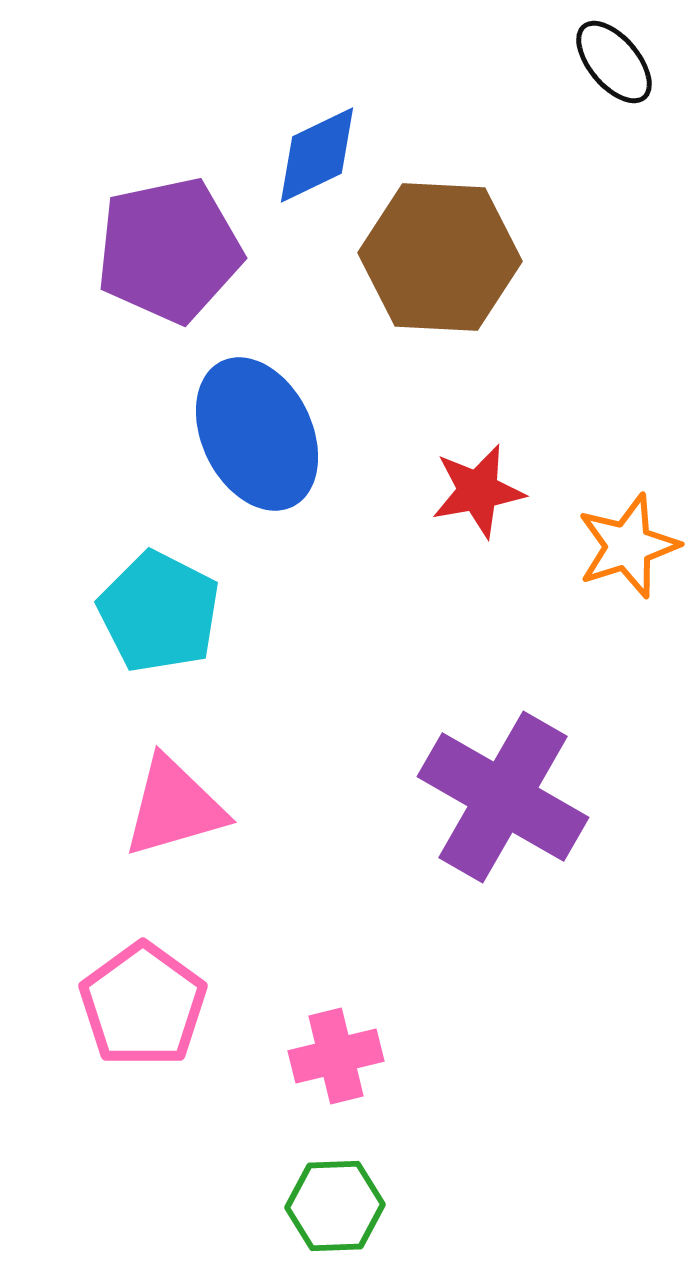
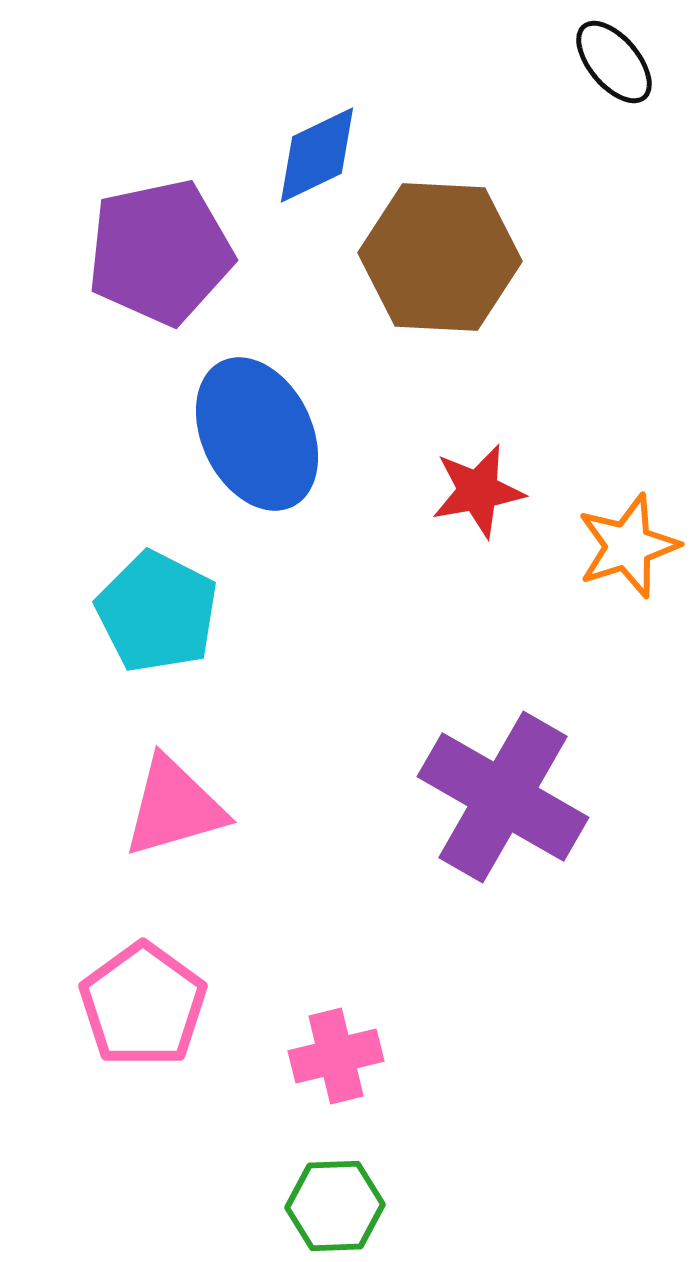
purple pentagon: moved 9 px left, 2 px down
cyan pentagon: moved 2 px left
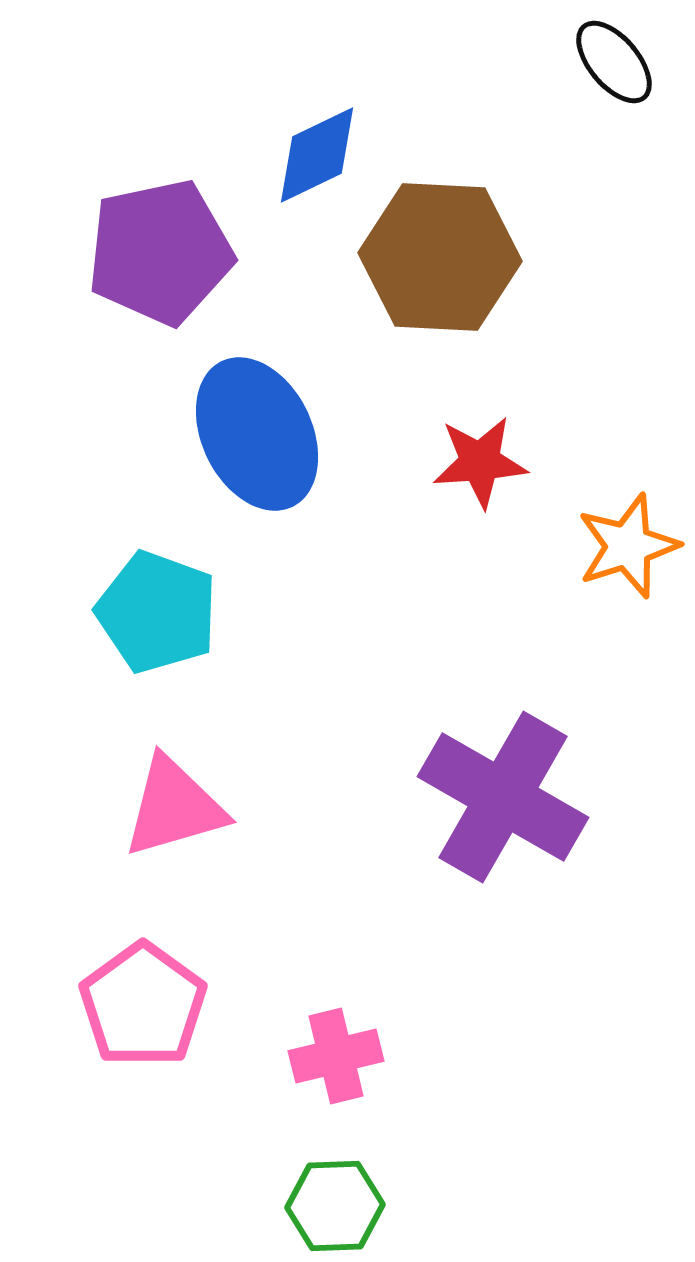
red star: moved 2 px right, 29 px up; rotated 6 degrees clockwise
cyan pentagon: rotated 7 degrees counterclockwise
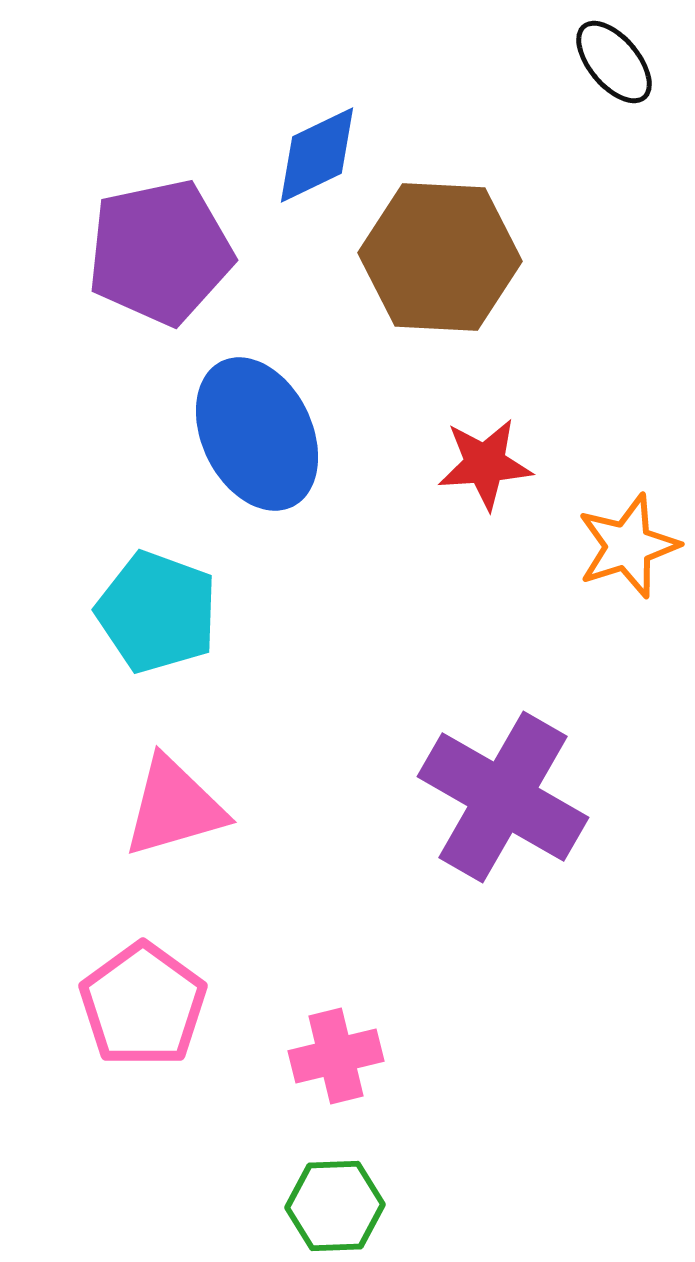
red star: moved 5 px right, 2 px down
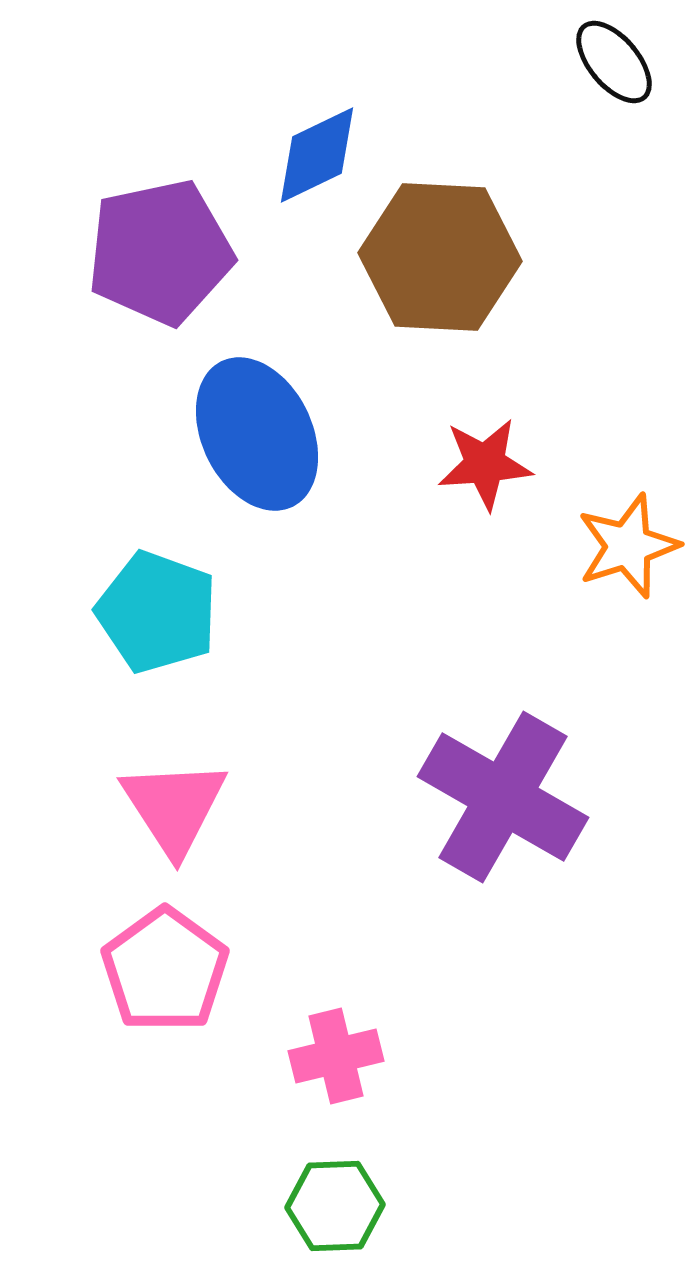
pink triangle: rotated 47 degrees counterclockwise
pink pentagon: moved 22 px right, 35 px up
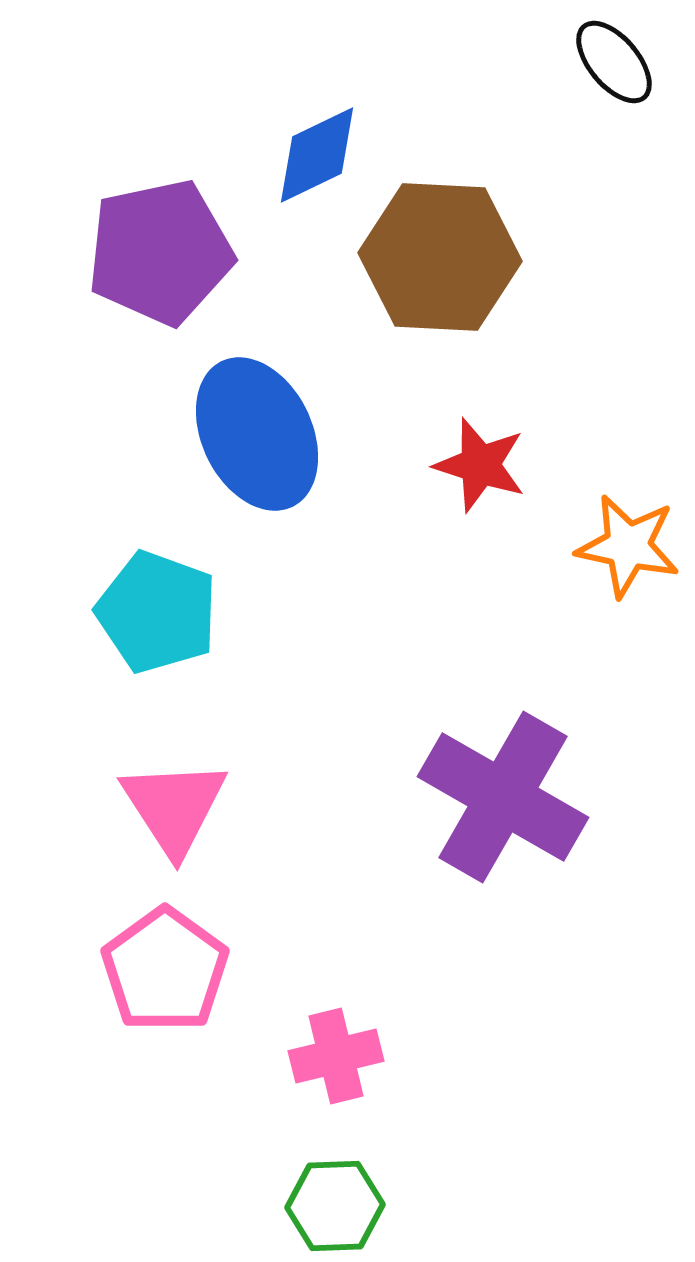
red star: moved 5 px left, 1 px down; rotated 22 degrees clockwise
orange star: rotated 30 degrees clockwise
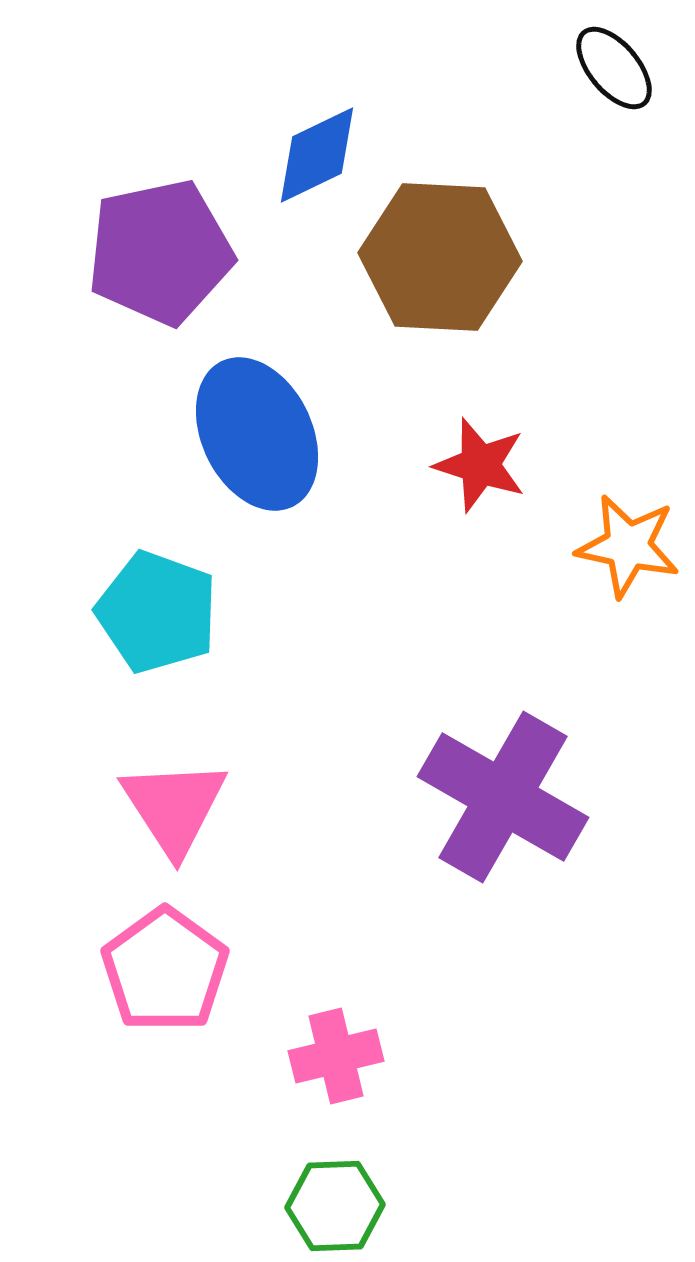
black ellipse: moved 6 px down
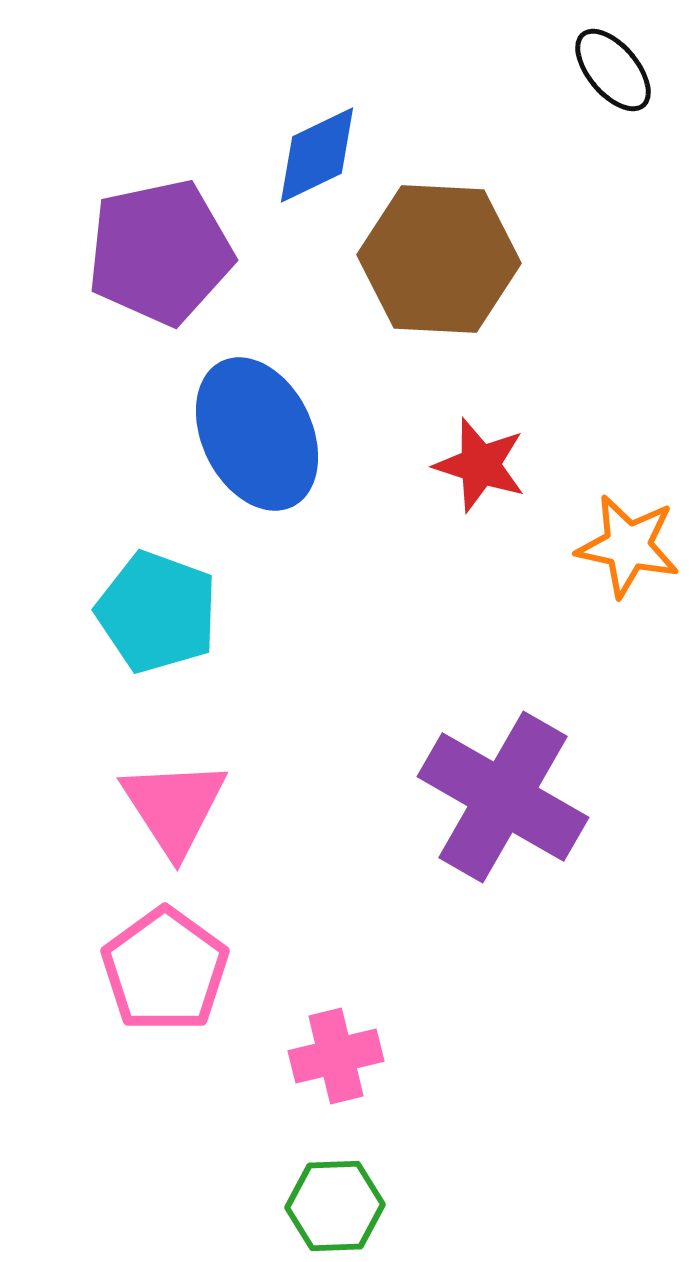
black ellipse: moved 1 px left, 2 px down
brown hexagon: moved 1 px left, 2 px down
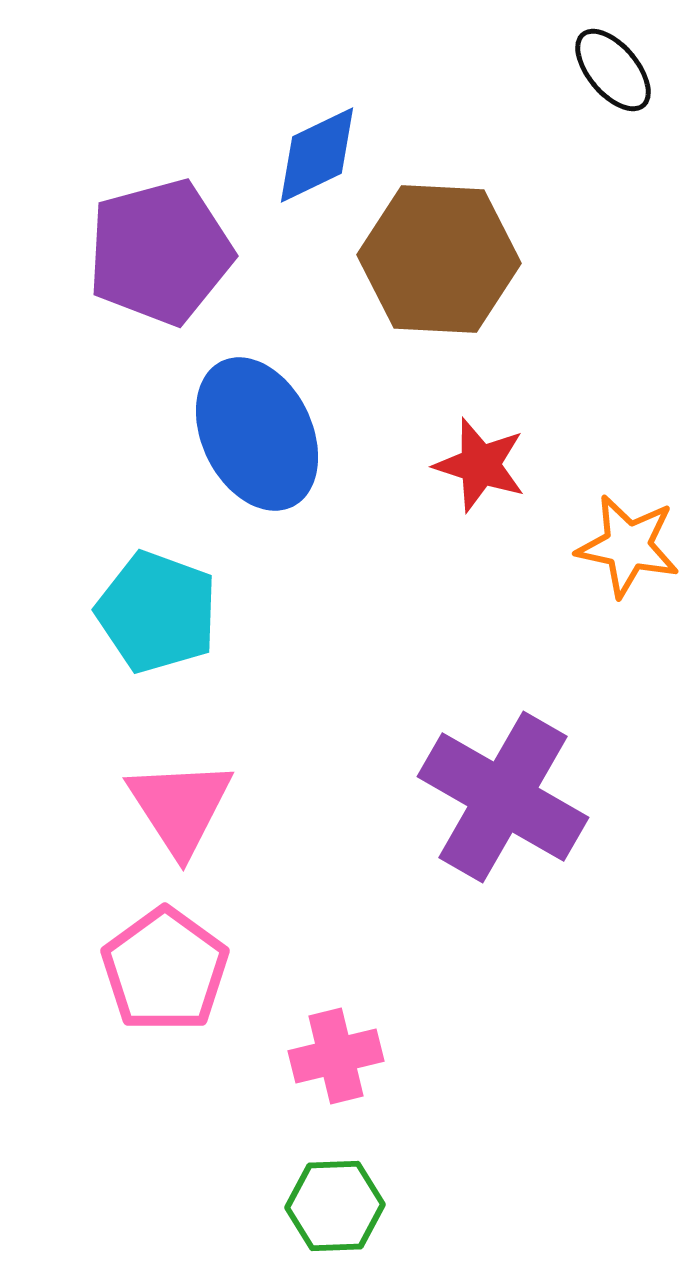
purple pentagon: rotated 3 degrees counterclockwise
pink triangle: moved 6 px right
